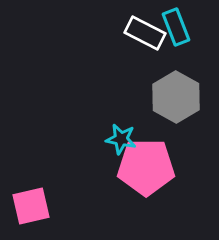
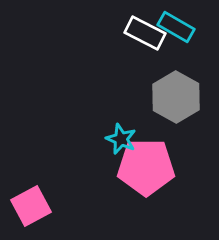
cyan rectangle: rotated 39 degrees counterclockwise
cyan star: rotated 12 degrees clockwise
pink square: rotated 15 degrees counterclockwise
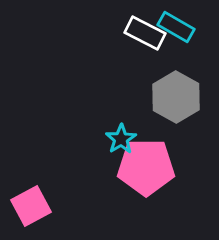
cyan star: rotated 16 degrees clockwise
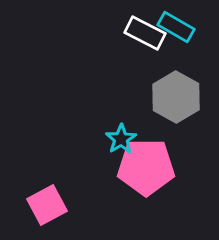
pink square: moved 16 px right, 1 px up
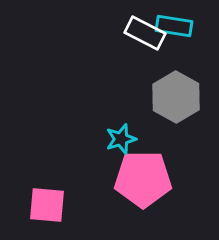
cyan rectangle: moved 2 px left, 1 px up; rotated 21 degrees counterclockwise
cyan star: rotated 16 degrees clockwise
pink pentagon: moved 3 px left, 12 px down
pink square: rotated 33 degrees clockwise
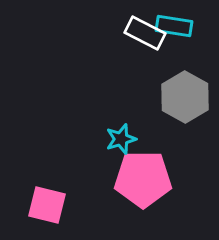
gray hexagon: moved 9 px right
pink square: rotated 9 degrees clockwise
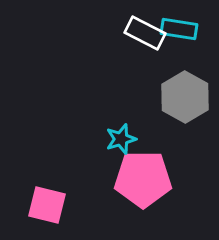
cyan rectangle: moved 5 px right, 3 px down
